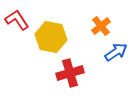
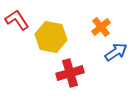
orange cross: moved 1 px down
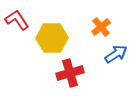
yellow hexagon: moved 1 px right, 1 px down; rotated 12 degrees counterclockwise
blue arrow: moved 2 px down
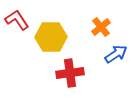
yellow hexagon: moved 1 px left, 1 px up
red cross: rotated 8 degrees clockwise
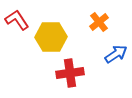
orange cross: moved 2 px left, 5 px up
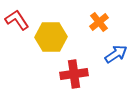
red cross: moved 4 px right, 1 px down
